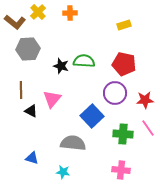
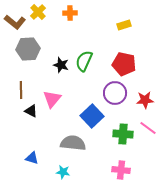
green semicircle: rotated 70 degrees counterclockwise
black star: moved 1 px up
pink line: rotated 18 degrees counterclockwise
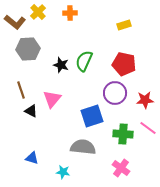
brown line: rotated 18 degrees counterclockwise
blue square: rotated 25 degrees clockwise
gray semicircle: moved 10 px right, 4 px down
pink cross: moved 2 px up; rotated 30 degrees clockwise
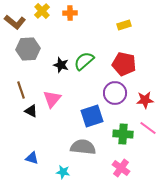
yellow cross: moved 4 px right, 1 px up
green semicircle: rotated 25 degrees clockwise
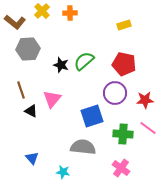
blue triangle: rotated 32 degrees clockwise
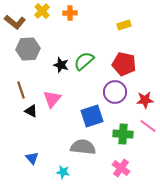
purple circle: moved 1 px up
pink line: moved 2 px up
